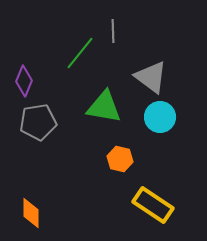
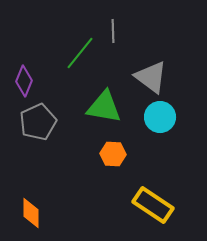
gray pentagon: rotated 15 degrees counterclockwise
orange hexagon: moved 7 px left, 5 px up; rotated 10 degrees counterclockwise
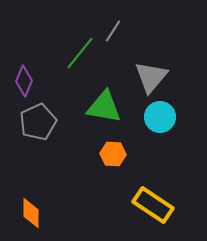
gray line: rotated 35 degrees clockwise
gray triangle: rotated 33 degrees clockwise
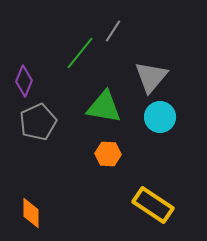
orange hexagon: moved 5 px left
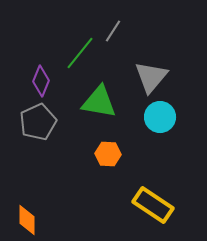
purple diamond: moved 17 px right
green triangle: moved 5 px left, 5 px up
orange diamond: moved 4 px left, 7 px down
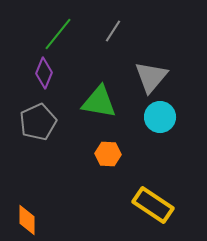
green line: moved 22 px left, 19 px up
purple diamond: moved 3 px right, 8 px up
